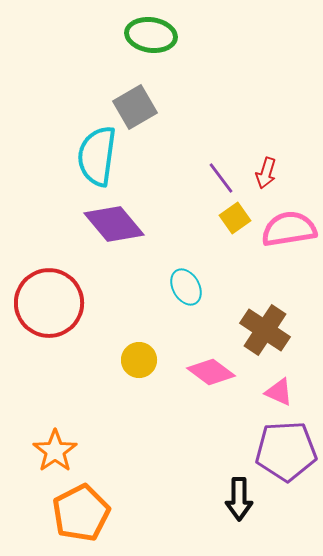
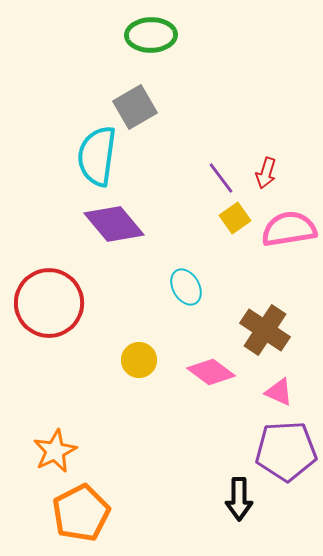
green ellipse: rotated 9 degrees counterclockwise
orange star: rotated 9 degrees clockwise
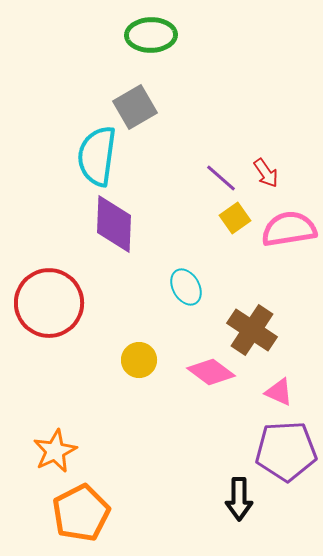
red arrow: rotated 52 degrees counterclockwise
purple line: rotated 12 degrees counterclockwise
purple diamond: rotated 42 degrees clockwise
brown cross: moved 13 px left
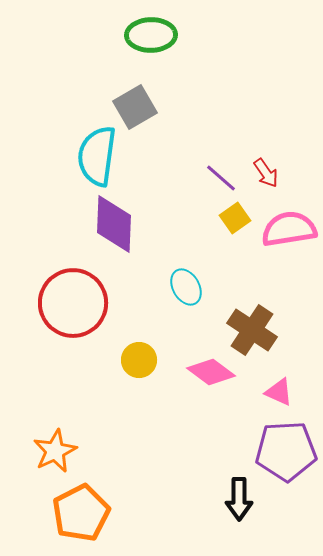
red circle: moved 24 px right
